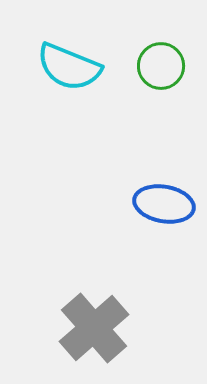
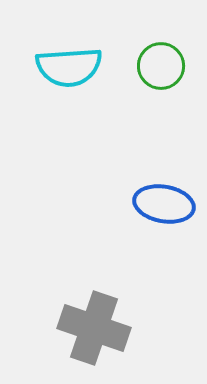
cyan semicircle: rotated 26 degrees counterclockwise
gray cross: rotated 30 degrees counterclockwise
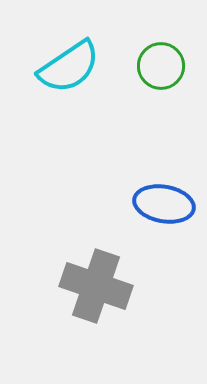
cyan semicircle: rotated 30 degrees counterclockwise
gray cross: moved 2 px right, 42 px up
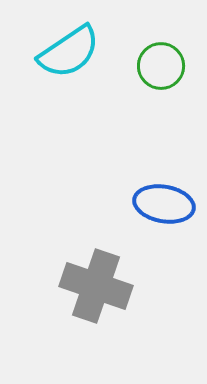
cyan semicircle: moved 15 px up
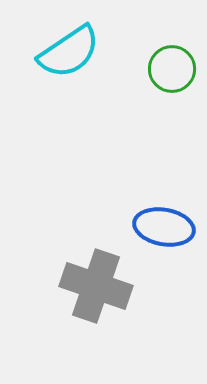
green circle: moved 11 px right, 3 px down
blue ellipse: moved 23 px down
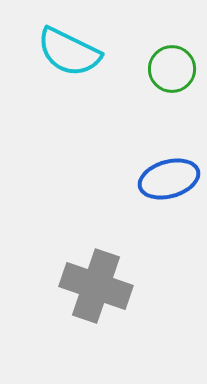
cyan semicircle: rotated 60 degrees clockwise
blue ellipse: moved 5 px right, 48 px up; rotated 26 degrees counterclockwise
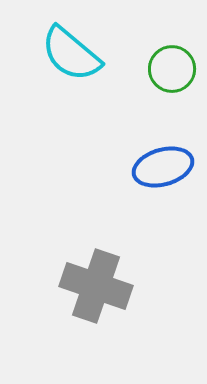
cyan semicircle: moved 2 px right, 2 px down; rotated 14 degrees clockwise
blue ellipse: moved 6 px left, 12 px up
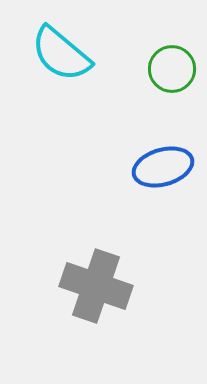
cyan semicircle: moved 10 px left
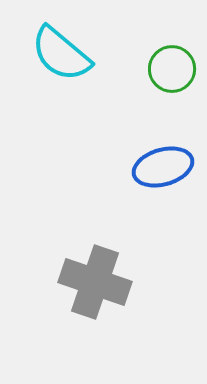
gray cross: moved 1 px left, 4 px up
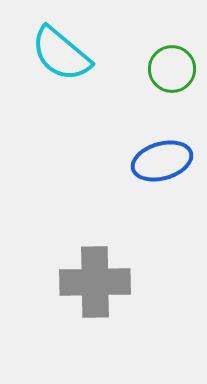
blue ellipse: moved 1 px left, 6 px up
gray cross: rotated 20 degrees counterclockwise
